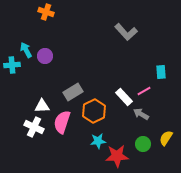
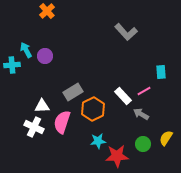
orange cross: moved 1 px right, 1 px up; rotated 28 degrees clockwise
white rectangle: moved 1 px left, 1 px up
orange hexagon: moved 1 px left, 2 px up
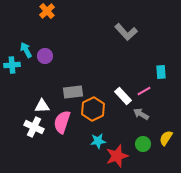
gray rectangle: rotated 24 degrees clockwise
red star: rotated 15 degrees counterclockwise
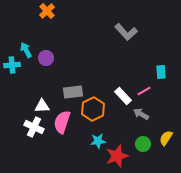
purple circle: moved 1 px right, 2 px down
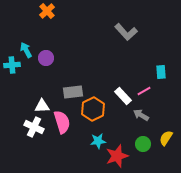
gray arrow: moved 1 px down
pink semicircle: rotated 145 degrees clockwise
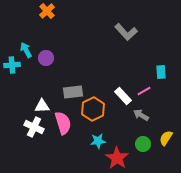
pink semicircle: moved 1 px right, 1 px down
red star: moved 2 px down; rotated 20 degrees counterclockwise
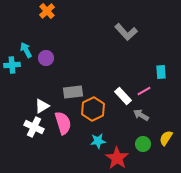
white triangle: rotated 28 degrees counterclockwise
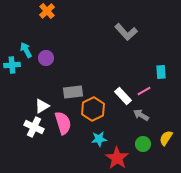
cyan star: moved 1 px right, 2 px up
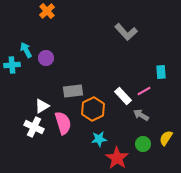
gray rectangle: moved 1 px up
